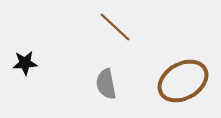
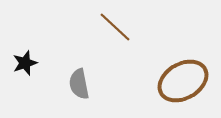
black star: rotated 15 degrees counterclockwise
gray semicircle: moved 27 px left
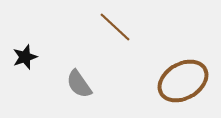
black star: moved 6 px up
gray semicircle: rotated 24 degrees counterclockwise
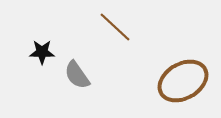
black star: moved 17 px right, 5 px up; rotated 20 degrees clockwise
gray semicircle: moved 2 px left, 9 px up
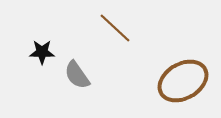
brown line: moved 1 px down
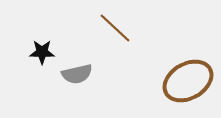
gray semicircle: moved 1 px up; rotated 68 degrees counterclockwise
brown ellipse: moved 5 px right
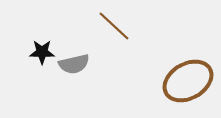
brown line: moved 1 px left, 2 px up
gray semicircle: moved 3 px left, 10 px up
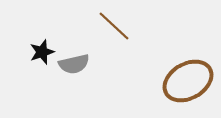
black star: rotated 20 degrees counterclockwise
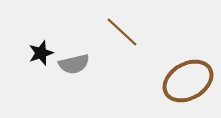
brown line: moved 8 px right, 6 px down
black star: moved 1 px left, 1 px down
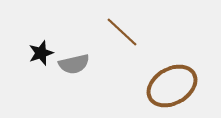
brown ellipse: moved 16 px left, 5 px down
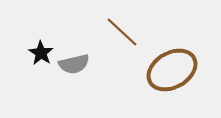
black star: rotated 20 degrees counterclockwise
brown ellipse: moved 16 px up
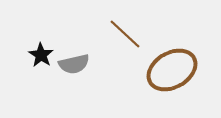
brown line: moved 3 px right, 2 px down
black star: moved 2 px down
